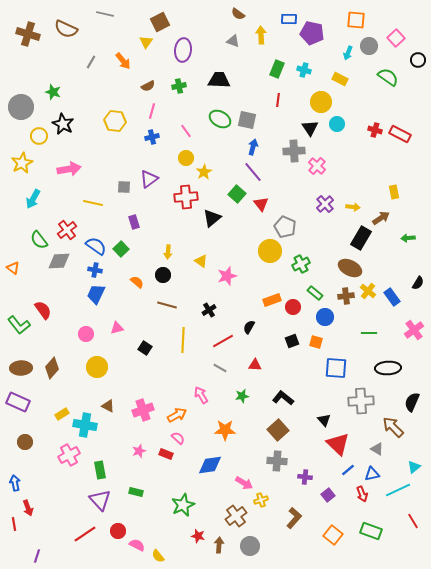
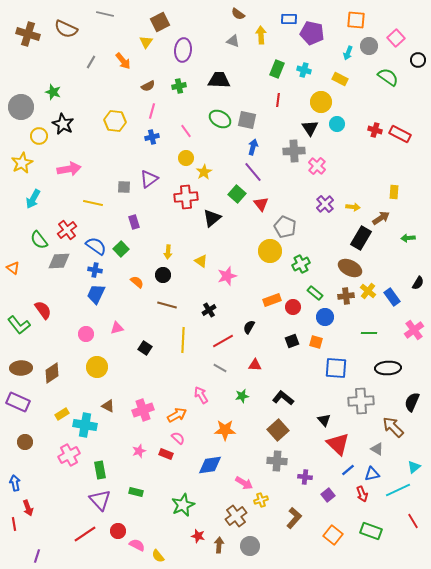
yellow rectangle at (394, 192): rotated 16 degrees clockwise
brown diamond at (52, 368): moved 5 px down; rotated 15 degrees clockwise
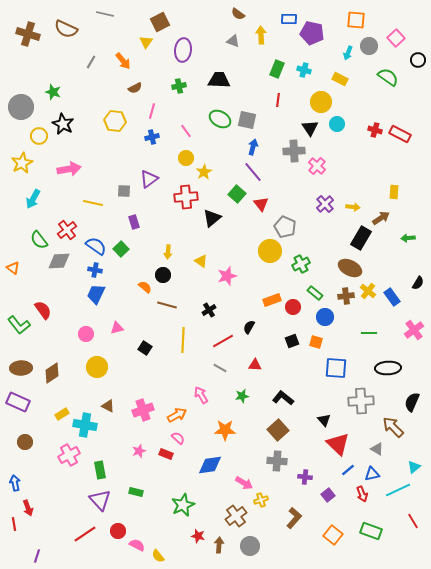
brown semicircle at (148, 86): moved 13 px left, 2 px down
gray square at (124, 187): moved 4 px down
orange semicircle at (137, 282): moved 8 px right, 5 px down
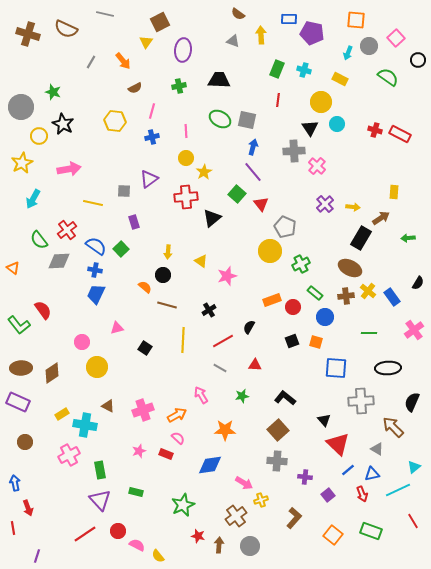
pink line at (186, 131): rotated 32 degrees clockwise
pink circle at (86, 334): moved 4 px left, 8 px down
black L-shape at (283, 398): moved 2 px right
red line at (14, 524): moved 1 px left, 4 px down
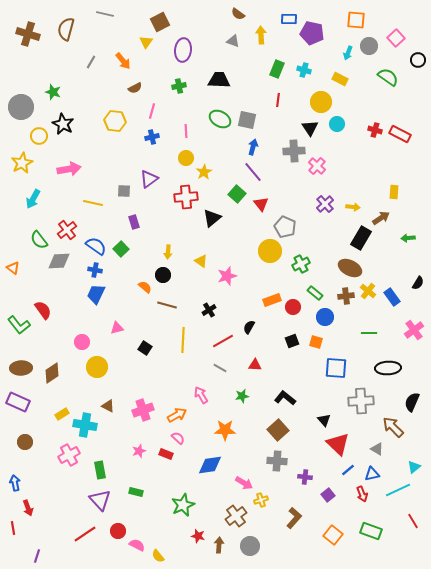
brown semicircle at (66, 29): rotated 80 degrees clockwise
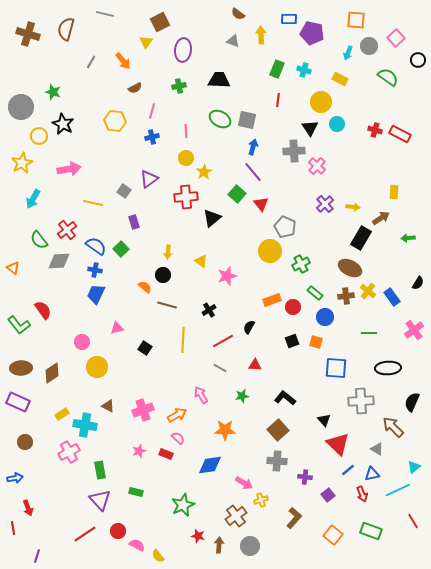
gray square at (124, 191): rotated 32 degrees clockwise
pink cross at (69, 455): moved 3 px up
blue arrow at (15, 483): moved 5 px up; rotated 91 degrees clockwise
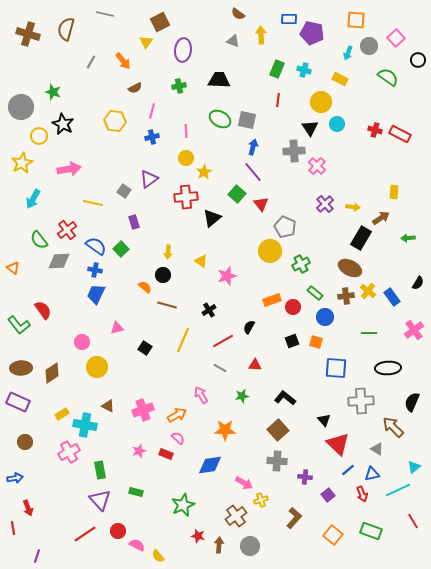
yellow line at (183, 340): rotated 20 degrees clockwise
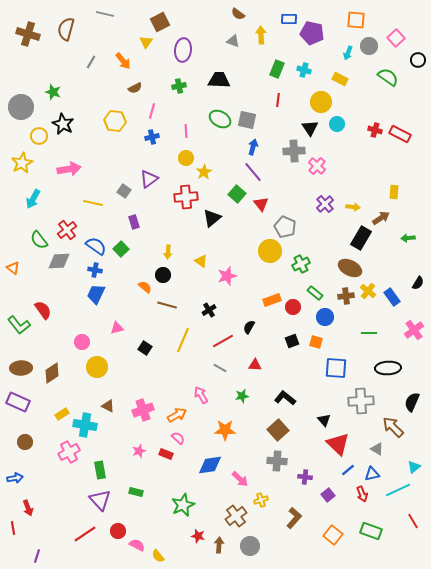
pink arrow at (244, 483): moved 4 px left, 4 px up; rotated 12 degrees clockwise
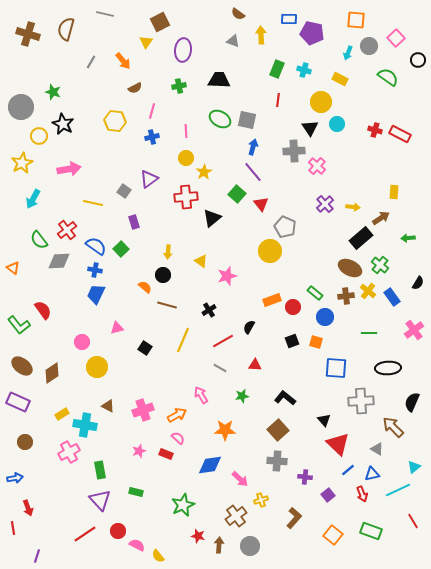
black rectangle at (361, 238): rotated 20 degrees clockwise
green cross at (301, 264): moved 79 px right, 1 px down; rotated 24 degrees counterclockwise
brown ellipse at (21, 368): moved 1 px right, 2 px up; rotated 40 degrees clockwise
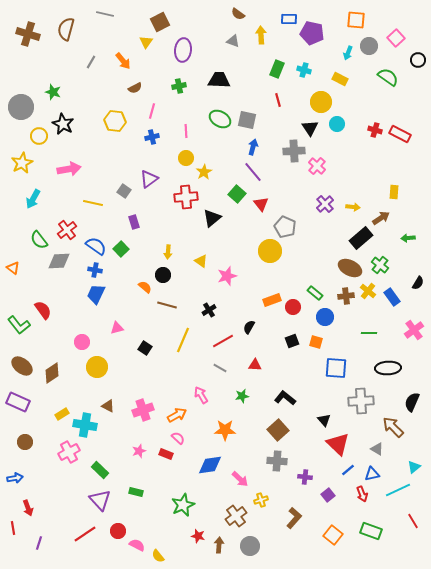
red line at (278, 100): rotated 24 degrees counterclockwise
green rectangle at (100, 470): rotated 36 degrees counterclockwise
purple line at (37, 556): moved 2 px right, 13 px up
